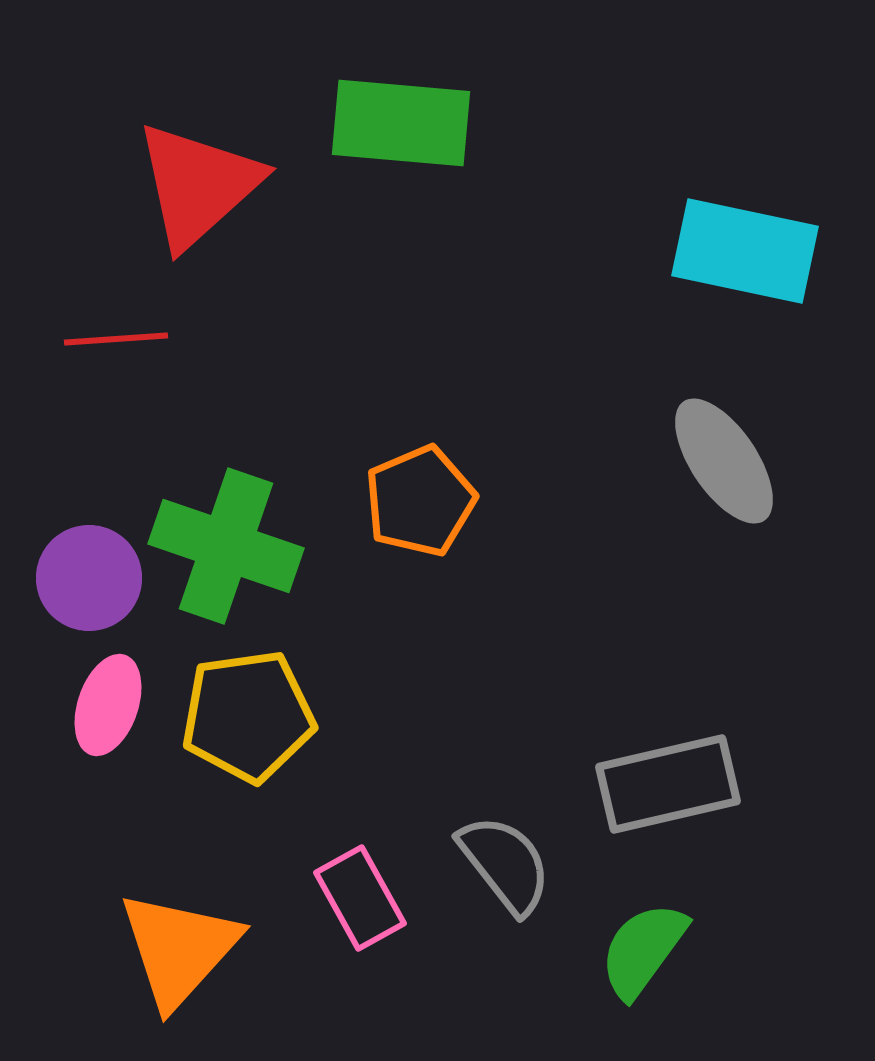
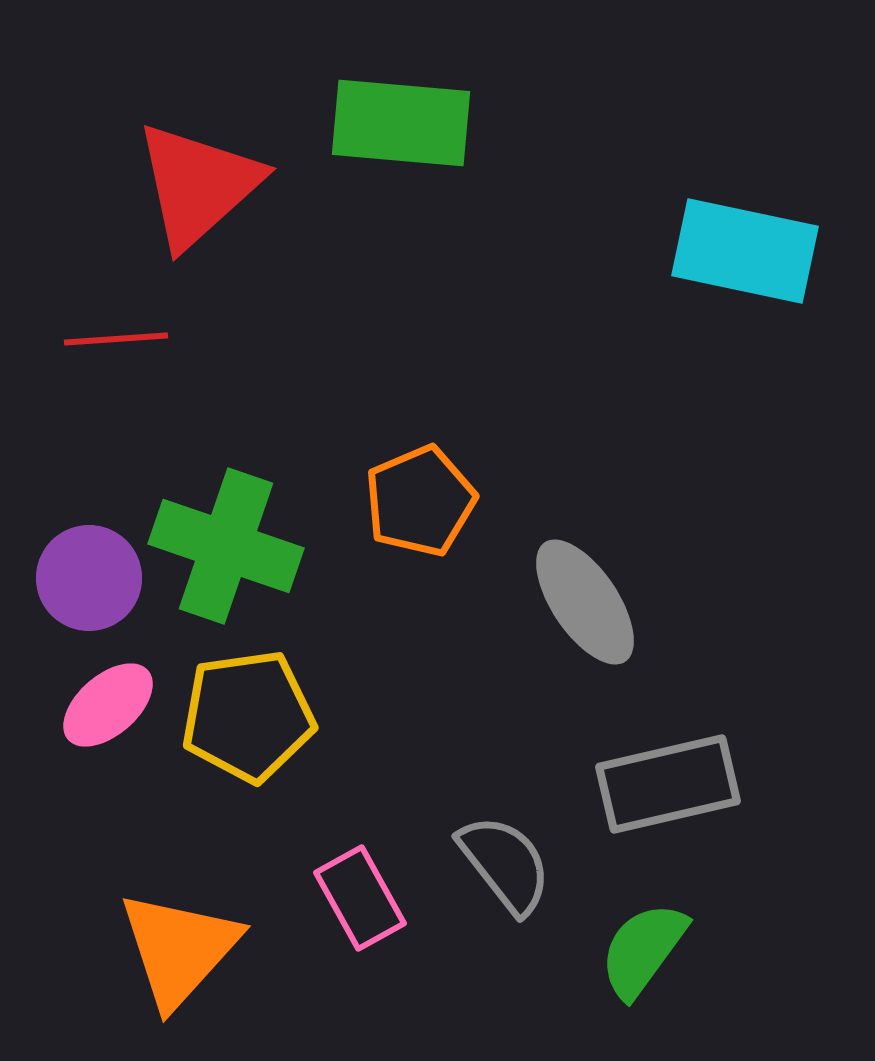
gray ellipse: moved 139 px left, 141 px down
pink ellipse: rotated 30 degrees clockwise
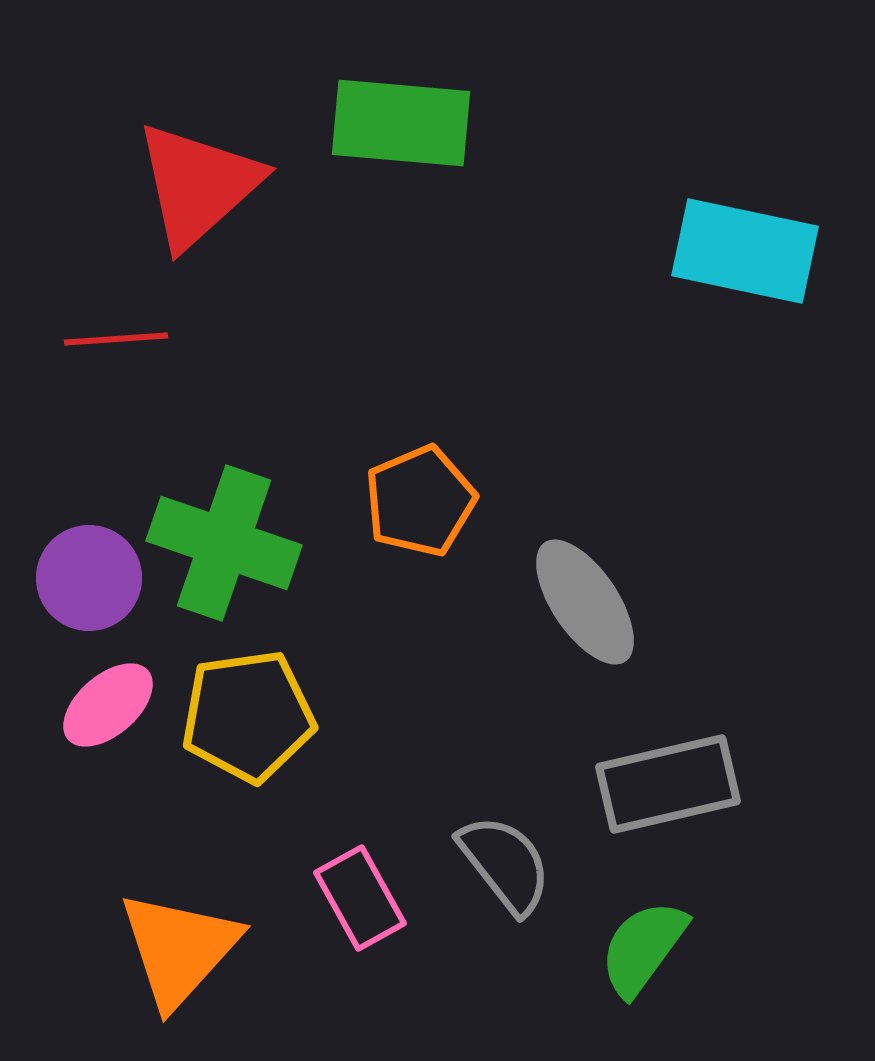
green cross: moved 2 px left, 3 px up
green semicircle: moved 2 px up
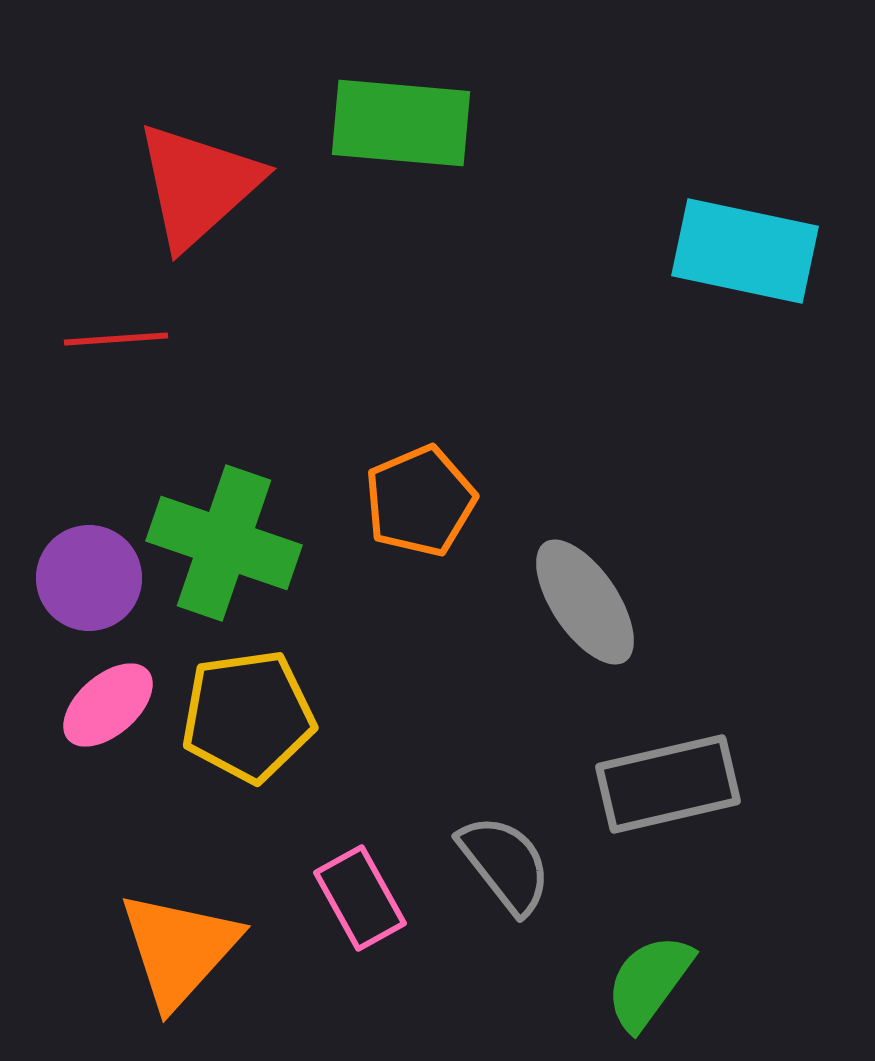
green semicircle: moved 6 px right, 34 px down
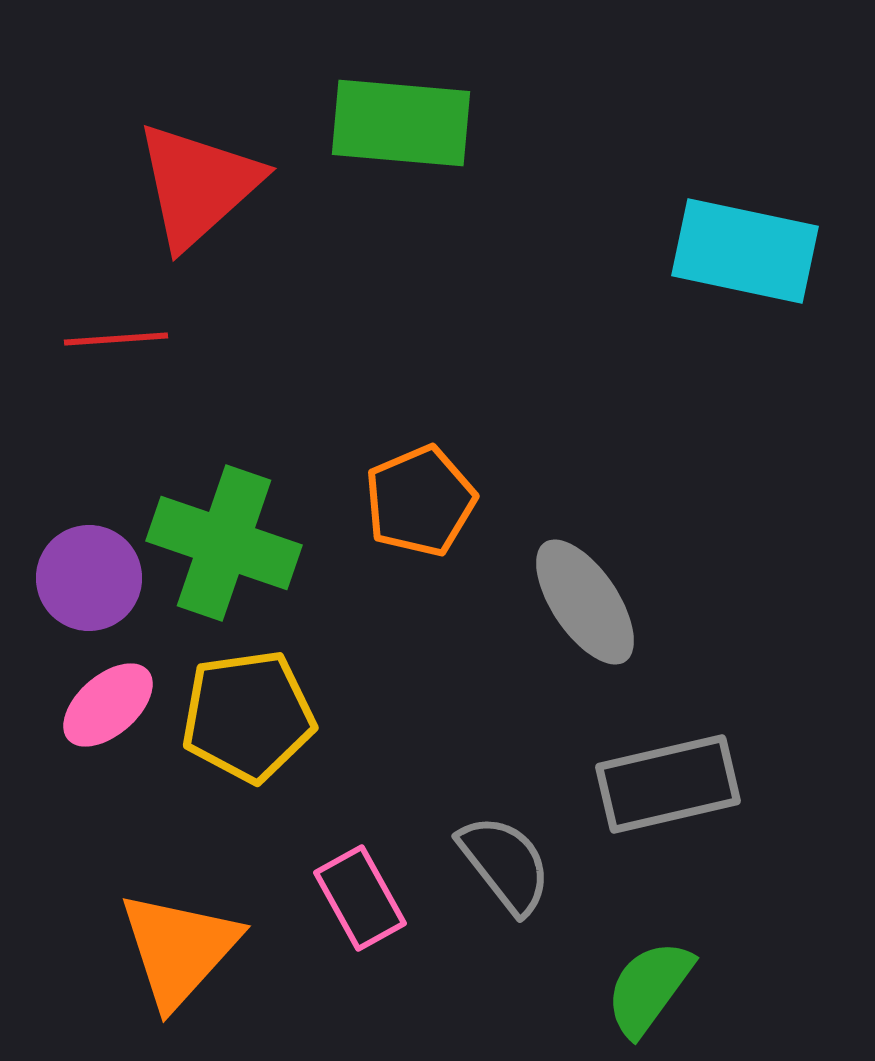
green semicircle: moved 6 px down
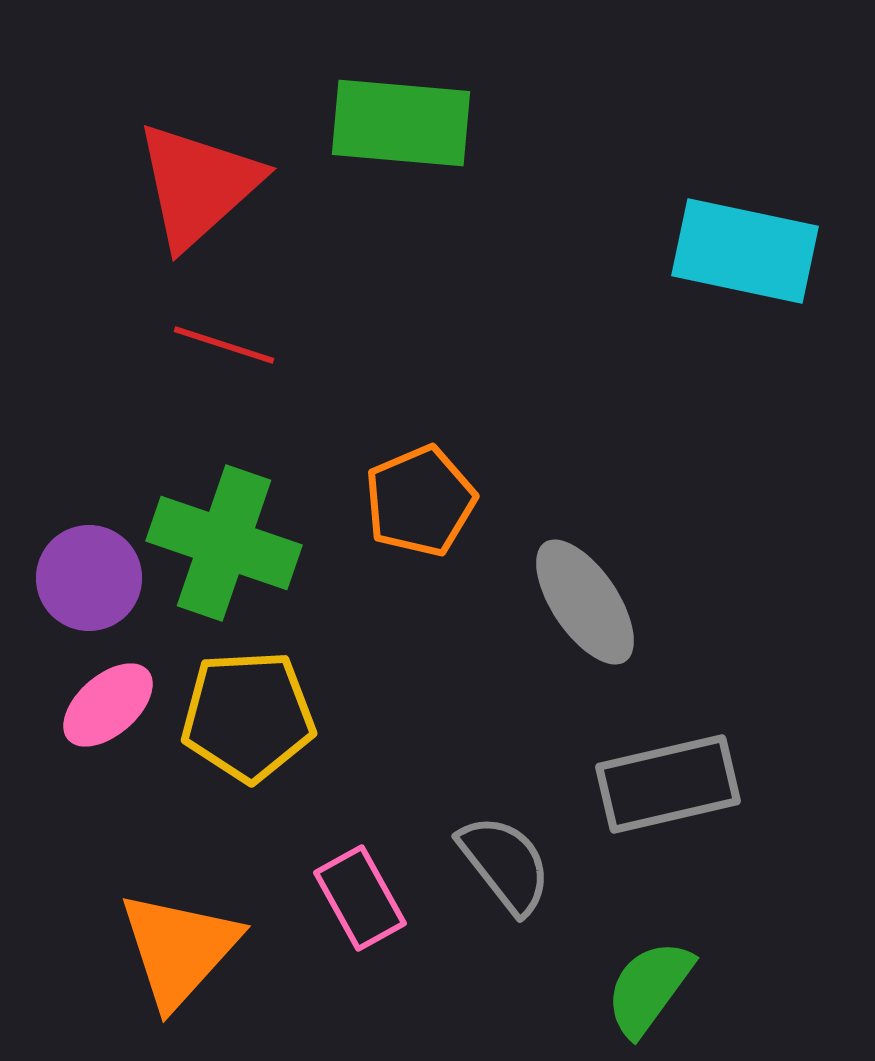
red line: moved 108 px right, 6 px down; rotated 22 degrees clockwise
yellow pentagon: rotated 5 degrees clockwise
